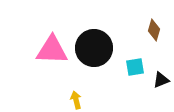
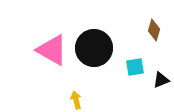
pink triangle: rotated 28 degrees clockwise
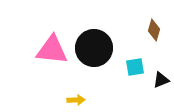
pink triangle: rotated 24 degrees counterclockwise
yellow arrow: rotated 102 degrees clockwise
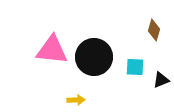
black circle: moved 9 px down
cyan square: rotated 12 degrees clockwise
